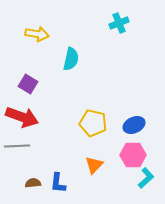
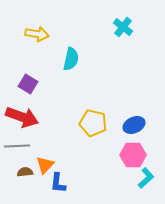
cyan cross: moved 4 px right, 4 px down; rotated 30 degrees counterclockwise
orange triangle: moved 49 px left
brown semicircle: moved 8 px left, 11 px up
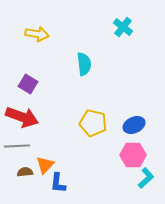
cyan semicircle: moved 13 px right, 5 px down; rotated 20 degrees counterclockwise
